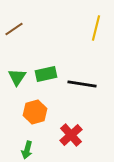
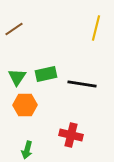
orange hexagon: moved 10 px left, 7 px up; rotated 15 degrees clockwise
red cross: rotated 35 degrees counterclockwise
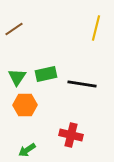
green arrow: rotated 42 degrees clockwise
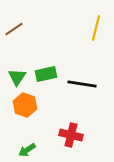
orange hexagon: rotated 20 degrees clockwise
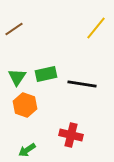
yellow line: rotated 25 degrees clockwise
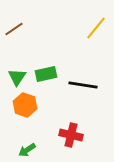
black line: moved 1 px right, 1 px down
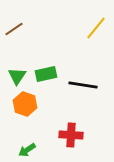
green triangle: moved 1 px up
orange hexagon: moved 1 px up
red cross: rotated 10 degrees counterclockwise
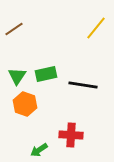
green arrow: moved 12 px right
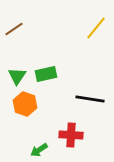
black line: moved 7 px right, 14 px down
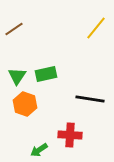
red cross: moved 1 px left
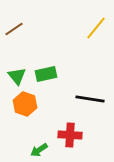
green triangle: rotated 12 degrees counterclockwise
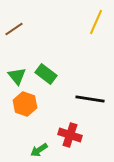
yellow line: moved 6 px up; rotated 15 degrees counterclockwise
green rectangle: rotated 50 degrees clockwise
red cross: rotated 15 degrees clockwise
